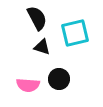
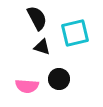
pink semicircle: moved 1 px left, 1 px down
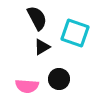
cyan square: rotated 32 degrees clockwise
black triangle: rotated 48 degrees counterclockwise
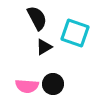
black triangle: moved 2 px right
black circle: moved 6 px left, 5 px down
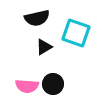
black semicircle: rotated 105 degrees clockwise
cyan square: moved 1 px right
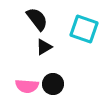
black semicircle: moved 1 px down; rotated 115 degrees counterclockwise
cyan square: moved 8 px right, 4 px up
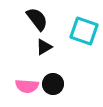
cyan square: moved 2 px down
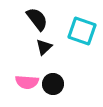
cyan square: moved 2 px left
black triangle: rotated 12 degrees counterclockwise
pink semicircle: moved 4 px up
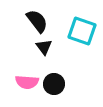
black semicircle: moved 2 px down
black triangle: rotated 24 degrees counterclockwise
black circle: moved 1 px right
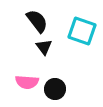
black circle: moved 1 px right, 5 px down
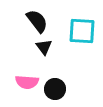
cyan square: rotated 16 degrees counterclockwise
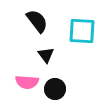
black triangle: moved 2 px right, 8 px down
